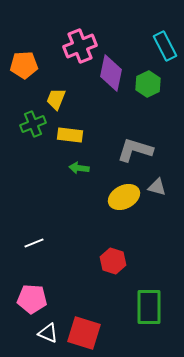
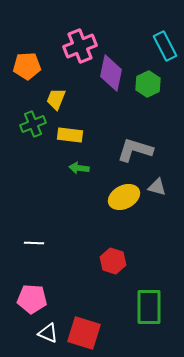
orange pentagon: moved 3 px right, 1 px down
white line: rotated 24 degrees clockwise
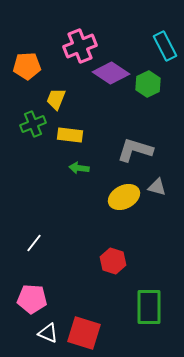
purple diamond: rotated 69 degrees counterclockwise
white line: rotated 54 degrees counterclockwise
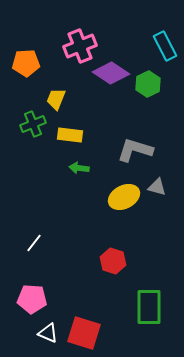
orange pentagon: moved 1 px left, 3 px up
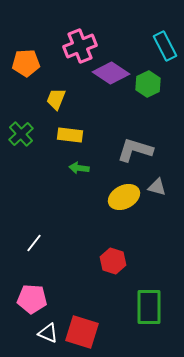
green cross: moved 12 px left, 10 px down; rotated 20 degrees counterclockwise
red square: moved 2 px left, 1 px up
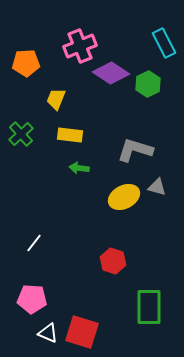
cyan rectangle: moved 1 px left, 3 px up
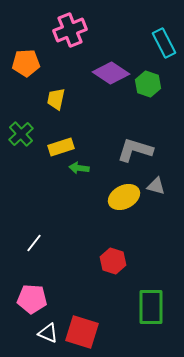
pink cross: moved 10 px left, 16 px up
green hexagon: rotated 15 degrees counterclockwise
yellow trapezoid: rotated 10 degrees counterclockwise
yellow rectangle: moved 9 px left, 12 px down; rotated 25 degrees counterclockwise
gray triangle: moved 1 px left, 1 px up
green rectangle: moved 2 px right
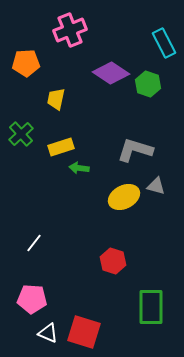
red square: moved 2 px right
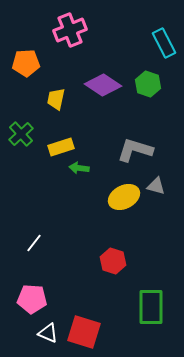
purple diamond: moved 8 px left, 12 px down
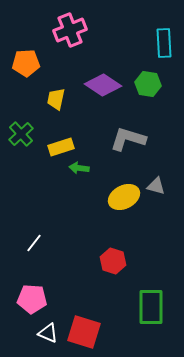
cyan rectangle: rotated 24 degrees clockwise
green hexagon: rotated 10 degrees counterclockwise
gray L-shape: moved 7 px left, 11 px up
